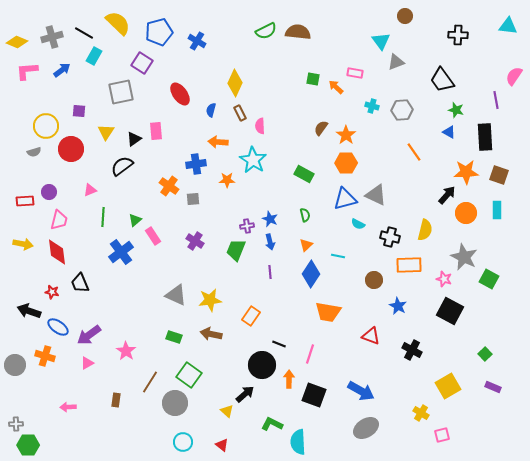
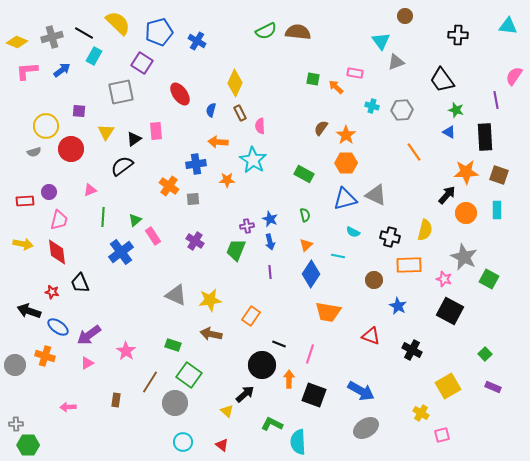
cyan semicircle at (358, 224): moved 5 px left, 8 px down
green rectangle at (174, 337): moved 1 px left, 8 px down
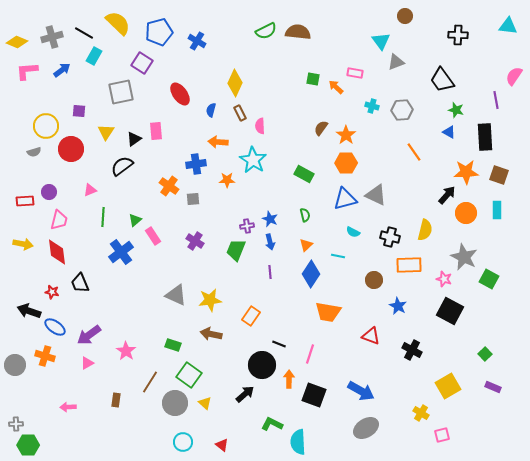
blue ellipse at (58, 327): moved 3 px left
yellow triangle at (227, 411): moved 22 px left, 8 px up
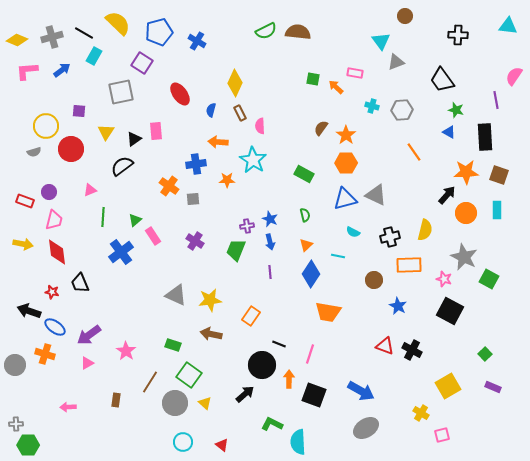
yellow diamond at (17, 42): moved 2 px up
red rectangle at (25, 201): rotated 24 degrees clockwise
pink trapezoid at (59, 220): moved 5 px left
black cross at (390, 237): rotated 30 degrees counterclockwise
red triangle at (371, 336): moved 14 px right, 10 px down
orange cross at (45, 356): moved 2 px up
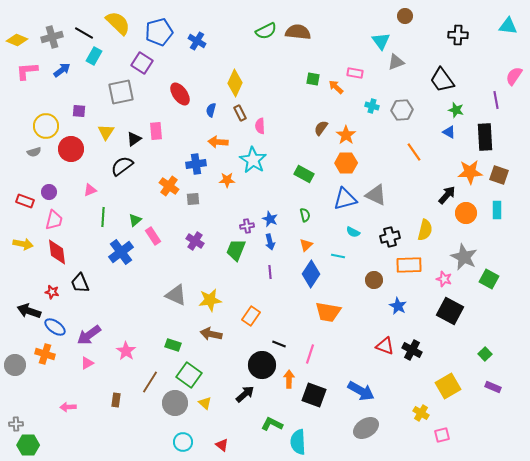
orange star at (466, 172): moved 4 px right
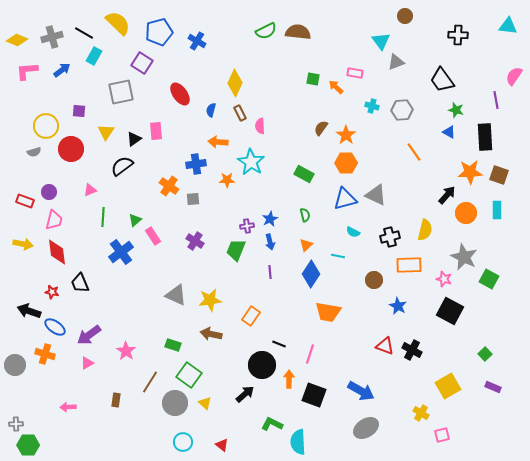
cyan star at (253, 160): moved 2 px left, 2 px down
blue star at (270, 219): rotated 21 degrees clockwise
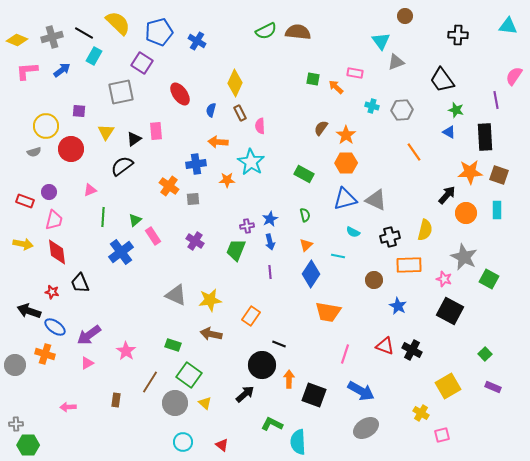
gray triangle at (376, 195): moved 5 px down
pink line at (310, 354): moved 35 px right
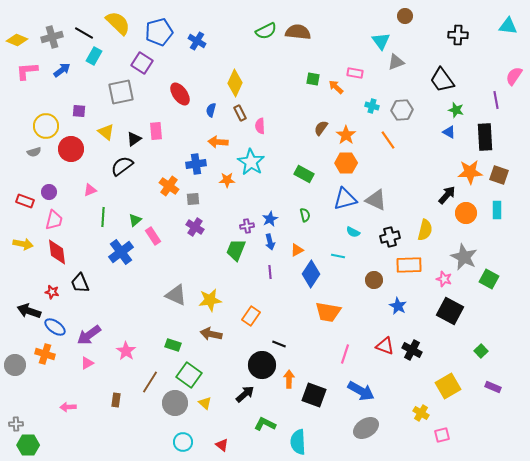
yellow triangle at (106, 132): rotated 24 degrees counterclockwise
orange line at (414, 152): moved 26 px left, 12 px up
purple cross at (195, 241): moved 14 px up
orange triangle at (306, 245): moved 9 px left, 5 px down; rotated 16 degrees clockwise
green square at (485, 354): moved 4 px left, 3 px up
green L-shape at (272, 424): moved 7 px left
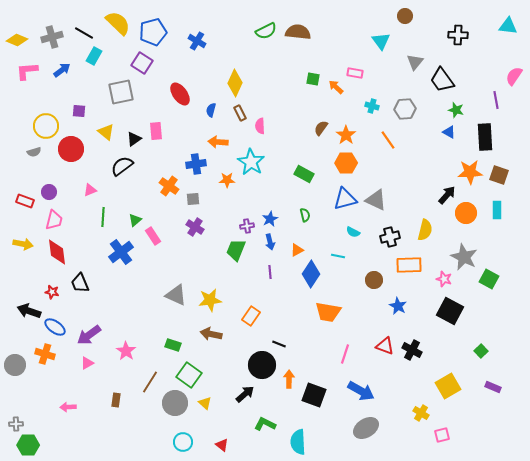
blue pentagon at (159, 32): moved 6 px left
gray triangle at (396, 62): moved 19 px right; rotated 30 degrees counterclockwise
gray hexagon at (402, 110): moved 3 px right, 1 px up
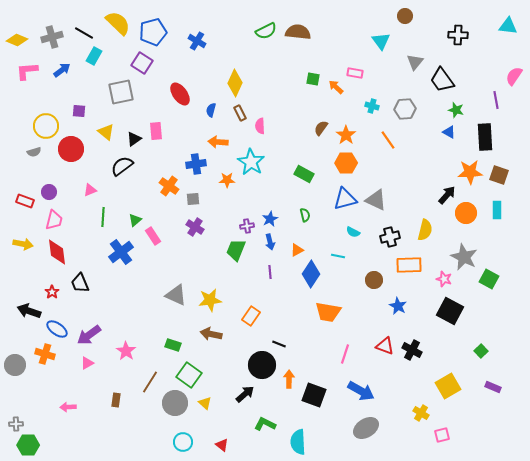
red star at (52, 292): rotated 24 degrees clockwise
blue ellipse at (55, 327): moved 2 px right, 2 px down
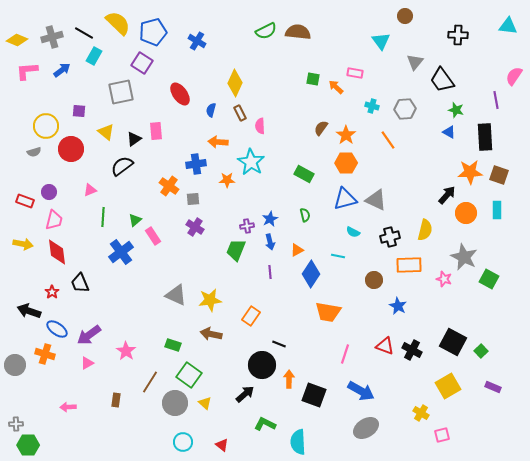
black square at (450, 311): moved 3 px right, 31 px down
